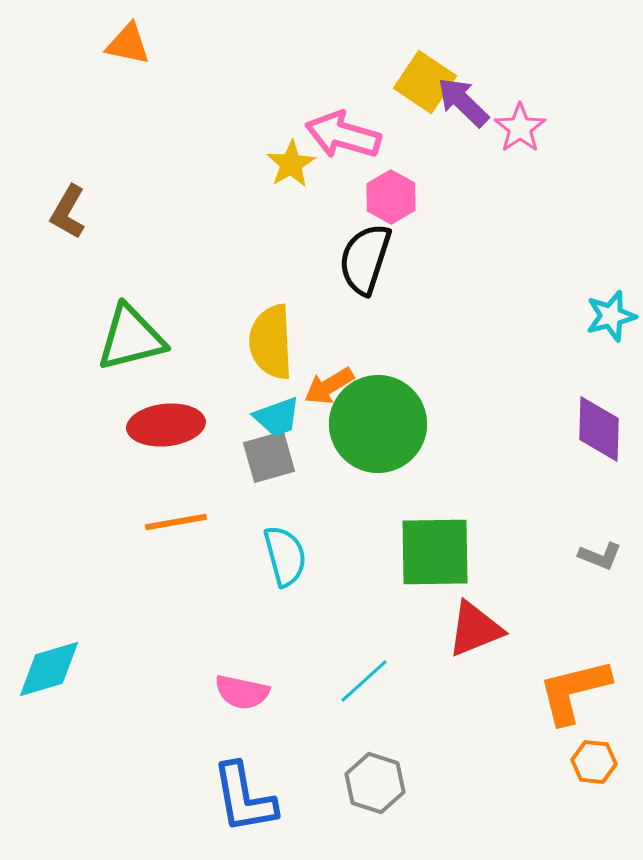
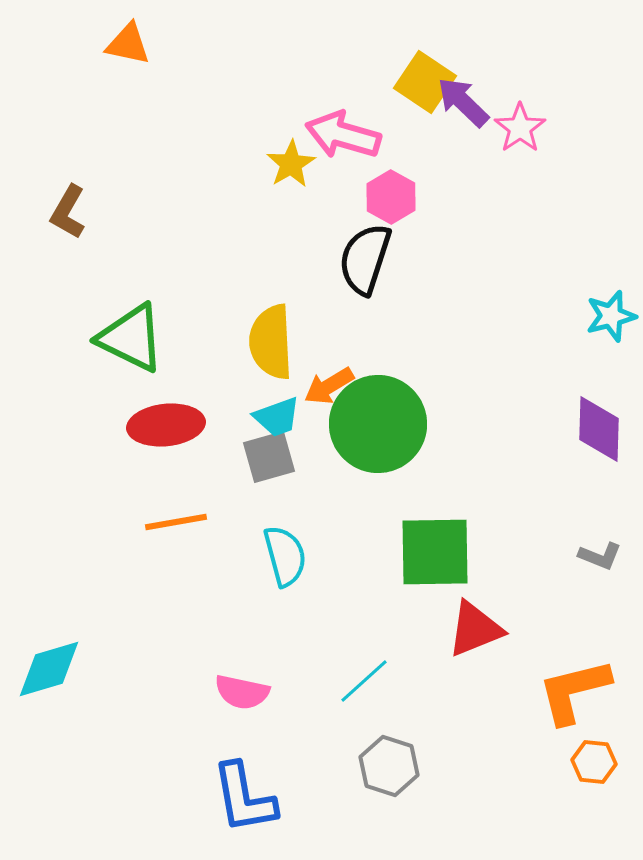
green triangle: rotated 40 degrees clockwise
gray hexagon: moved 14 px right, 17 px up
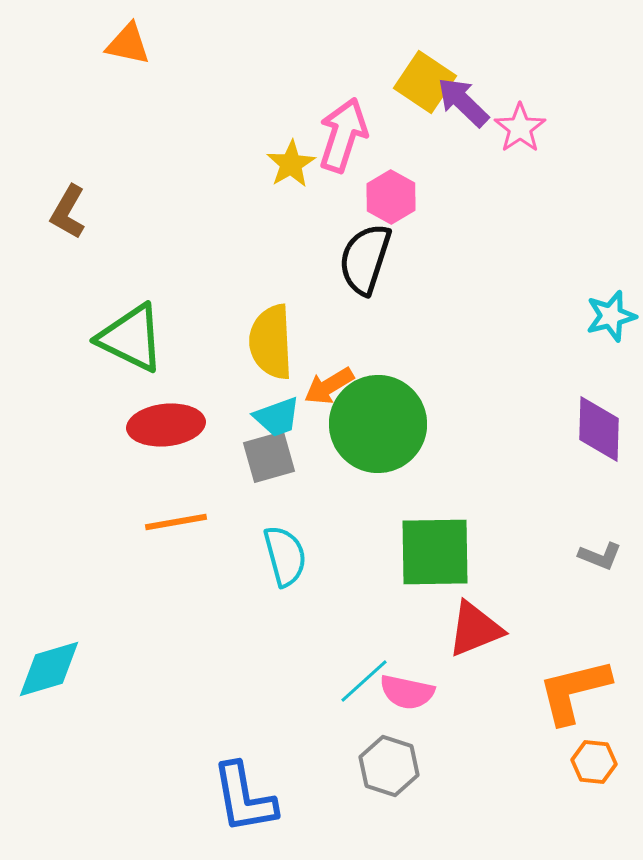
pink arrow: rotated 92 degrees clockwise
pink semicircle: moved 165 px right
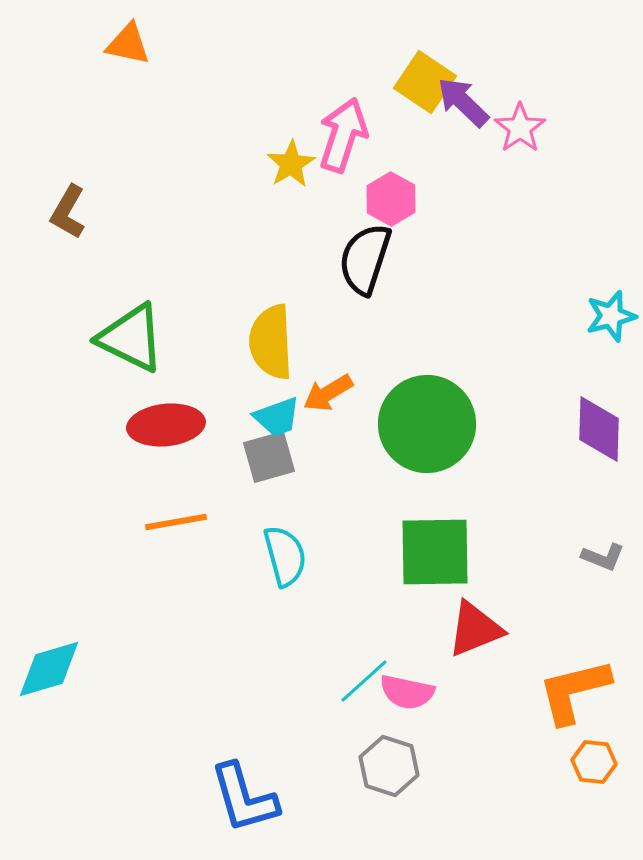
pink hexagon: moved 2 px down
orange arrow: moved 1 px left, 7 px down
green circle: moved 49 px right
gray L-shape: moved 3 px right, 1 px down
blue L-shape: rotated 6 degrees counterclockwise
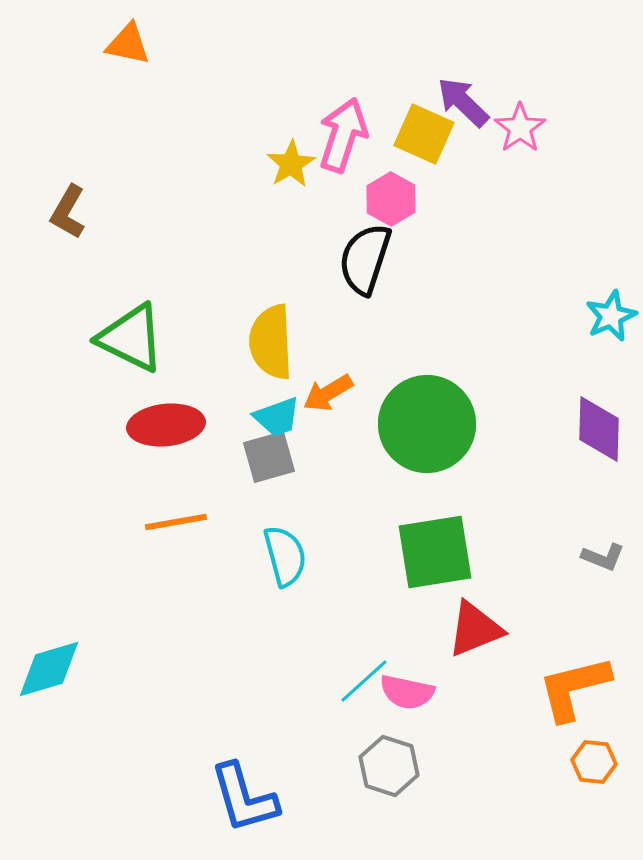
yellow square: moved 1 px left, 52 px down; rotated 10 degrees counterclockwise
cyan star: rotated 9 degrees counterclockwise
green square: rotated 8 degrees counterclockwise
orange L-shape: moved 3 px up
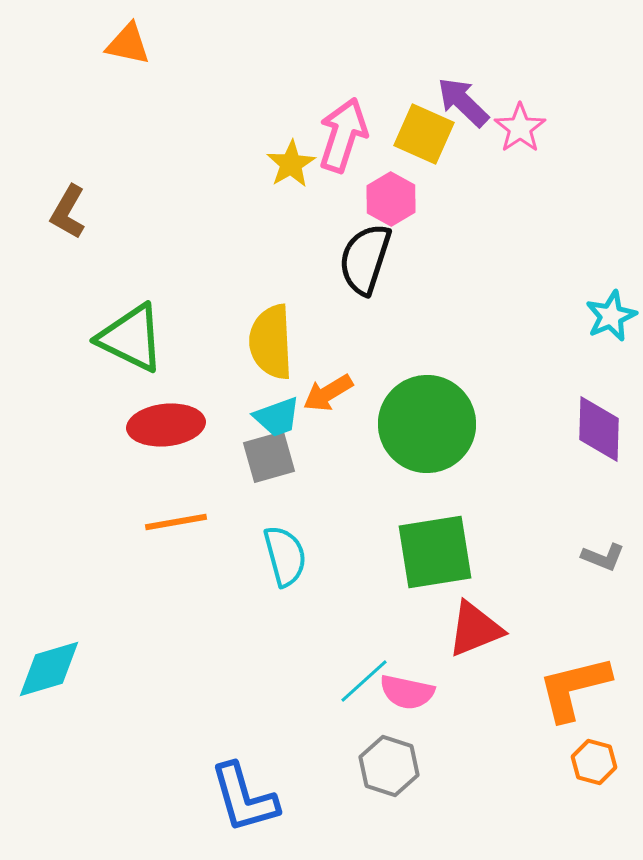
orange hexagon: rotated 9 degrees clockwise
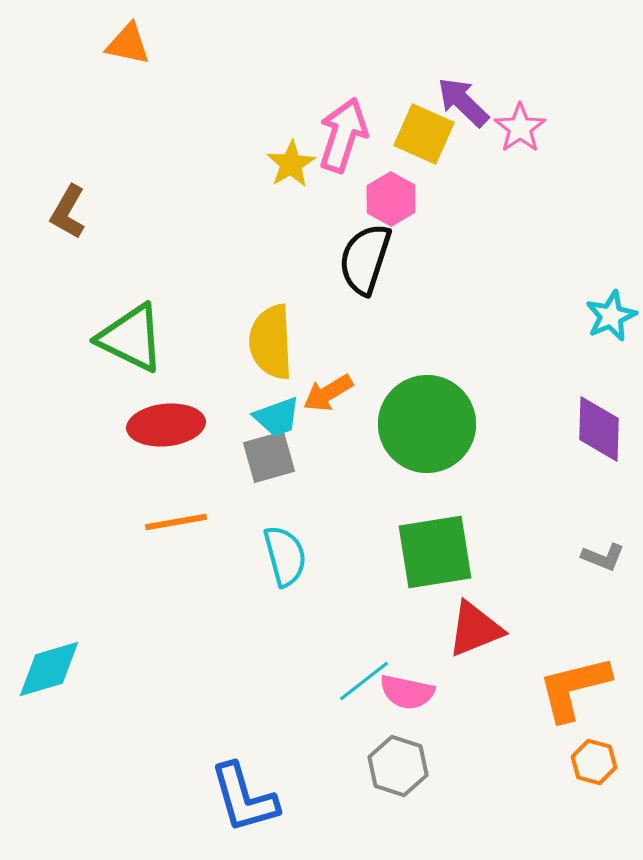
cyan line: rotated 4 degrees clockwise
gray hexagon: moved 9 px right
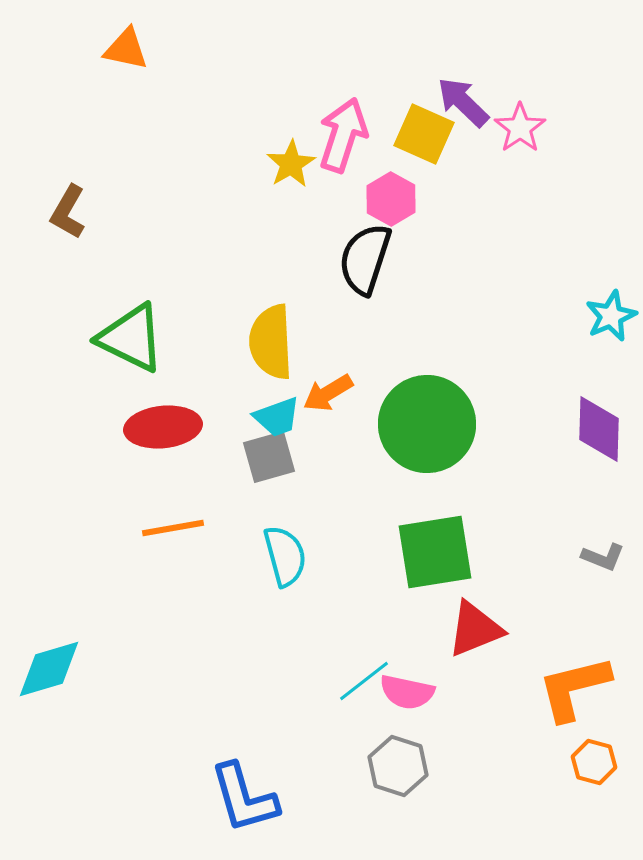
orange triangle: moved 2 px left, 5 px down
red ellipse: moved 3 px left, 2 px down
orange line: moved 3 px left, 6 px down
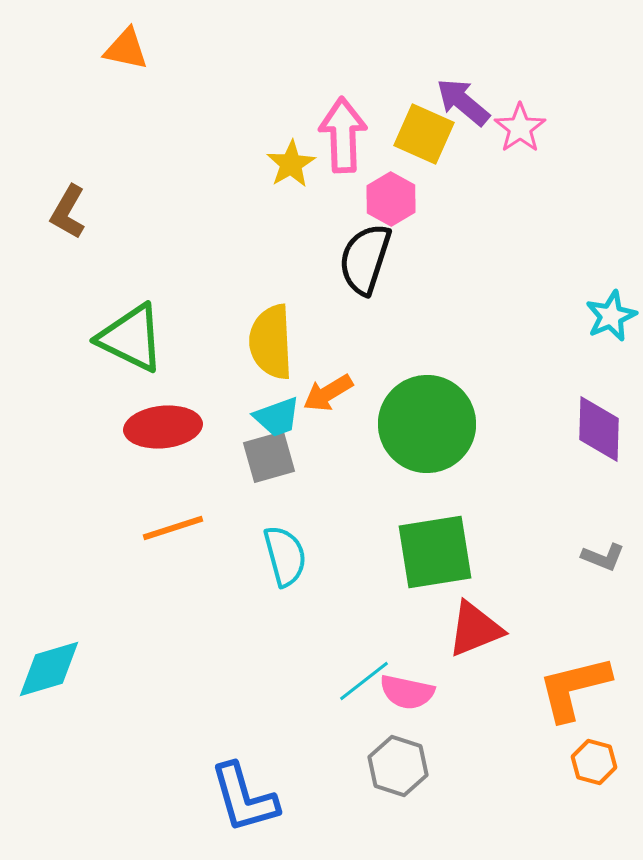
purple arrow: rotated 4 degrees counterclockwise
pink arrow: rotated 20 degrees counterclockwise
orange line: rotated 8 degrees counterclockwise
